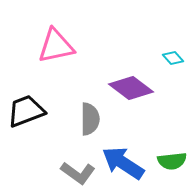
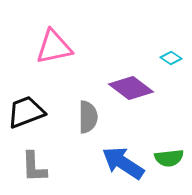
pink triangle: moved 2 px left, 1 px down
cyan diamond: moved 2 px left; rotated 15 degrees counterclockwise
black trapezoid: moved 1 px down
gray semicircle: moved 2 px left, 2 px up
green semicircle: moved 3 px left, 3 px up
gray L-shape: moved 44 px left, 6 px up; rotated 52 degrees clockwise
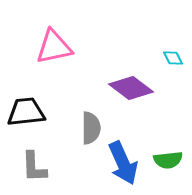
cyan diamond: moved 2 px right; rotated 30 degrees clockwise
black trapezoid: rotated 15 degrees clockwise
gray semicircle: moved 3 px right, 11 px down
green semicircle: moved 1 px left, 2 px down
blue arrow: rotated 147 degrees counterclockwise
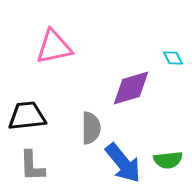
purple diamond: rotated 54 degrees counterclockwise
black trapezoid: moved 1 px right, 4 px down
blue arrow: rotated 15 degrees counterclockwise
gray L-shape: moved 2 px left, 1 px up
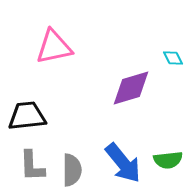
gray semicircle: moved 19 px left, 42 px down
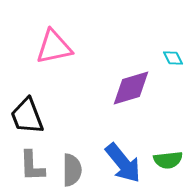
black trapezoid: rotated 105 degrees counterclockwise
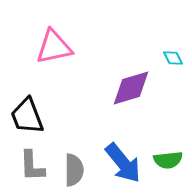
gray semicircle: moved 2 px right
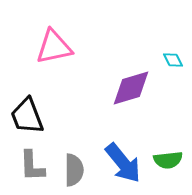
cyan diamond: moved 2 px down
